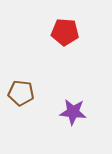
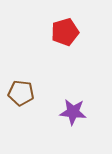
red pentagon: rotated 20 degrees counterclockwise
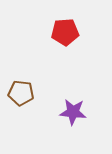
red pentagon: rotated 12 degrees clockwise
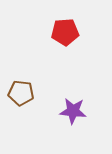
purple star: moved 1 px up
